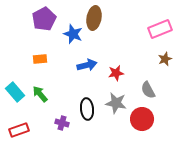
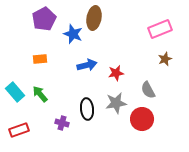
gray star: rotated 20 degrees counterclockwise
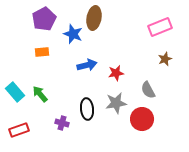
pink rectangle: moved 2 px up
orange rectangle: moved 2 px right, 7 px up
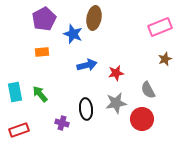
cyan rectangle: rotated 30 degrees clockwise
black ellipse: moved 1 px left
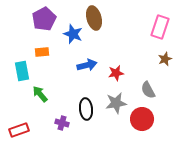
brown ellipse: rotated 25 degrees counterclockwise
pink rectangle: rotated 50 degrees counterclockwise
cyan rectangle: moved 7 px right, 21 px up
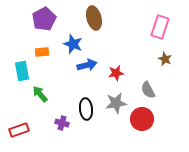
blue star: moved 10 px down
brown star: rotated 24 degrees counterclockwise
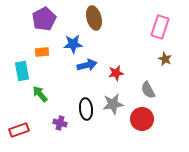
blue star: rotated 24 degrees counterclockwise
gray star: moved 3 px left, 1 px down
purple cross: moved 2 px left
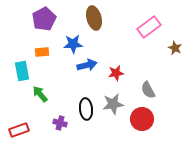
pink rectangle: moved 11 px left; rotated 35 degrees clockwise
brown star: moved 10 px right, 11 px up
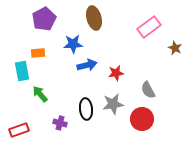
orange rectangle: moved 4 px left, 1 px down
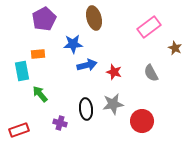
orange rectangle: moved 1 px down
red star: moved 2 px left, 1 px up; rotated 28 degrees clockwise
gray semicircle: moved 3 px right, 17 px up
red circle: moved 2 px down
